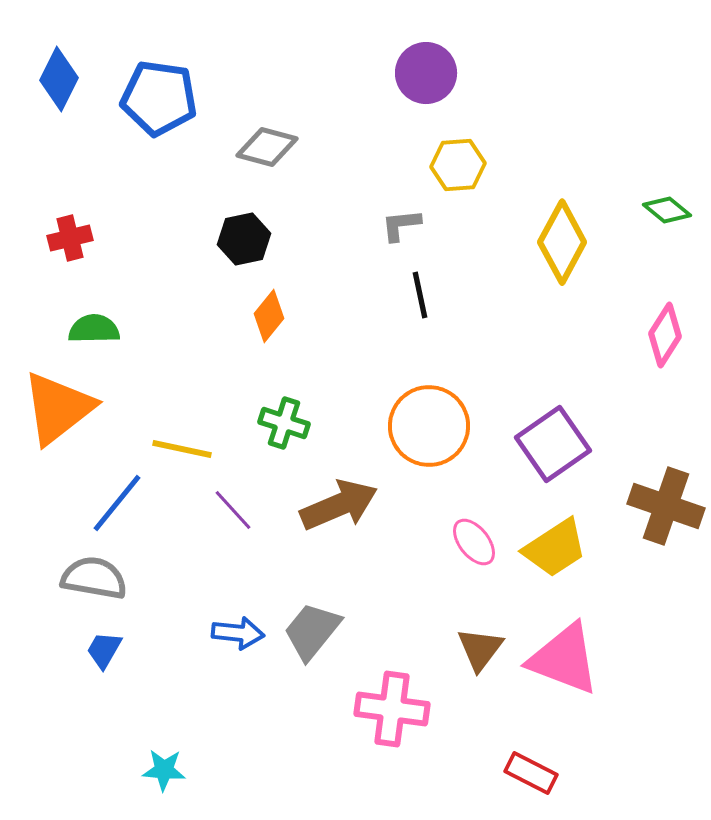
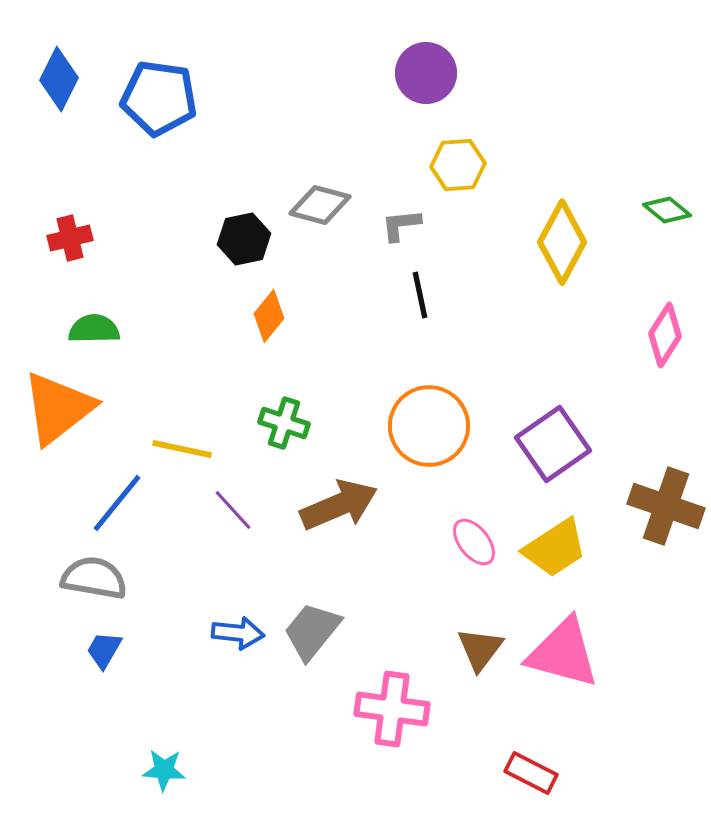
gray diamond: moved 53 px right, 58 px down
pink triangle: moved 1 px left, 6 px up; rotated 6 degrees counterclockwise
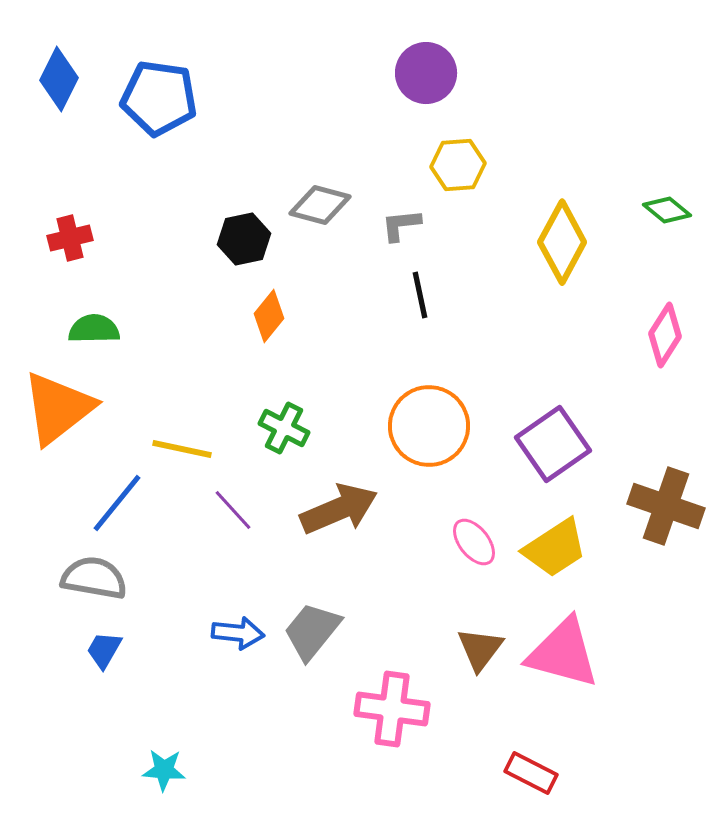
green cross: moved 5 px down; rotated 9 degrees clockwise
brown arrow: moved 4 px down
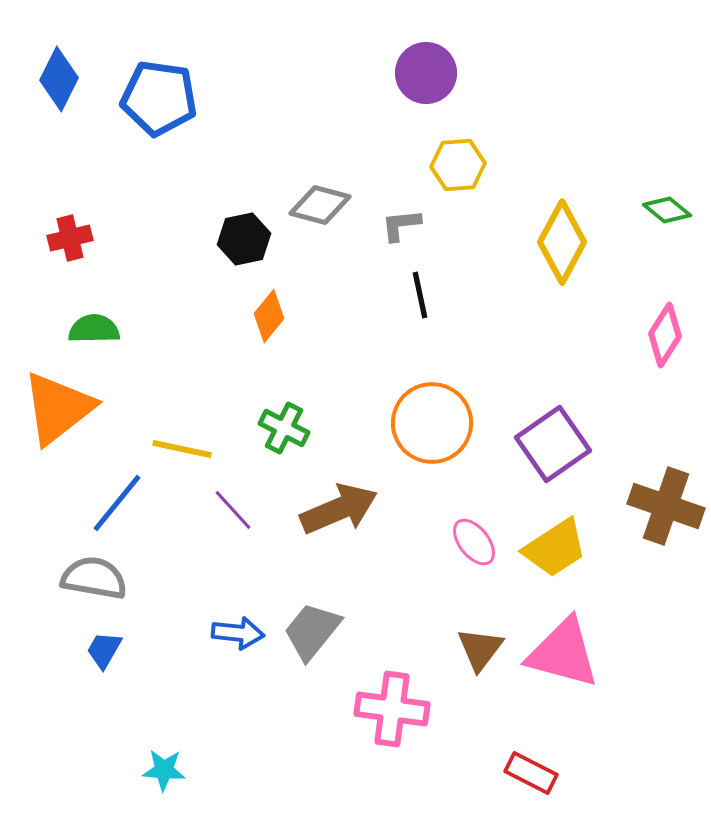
orange circle: moved 3 px right, 3 px up
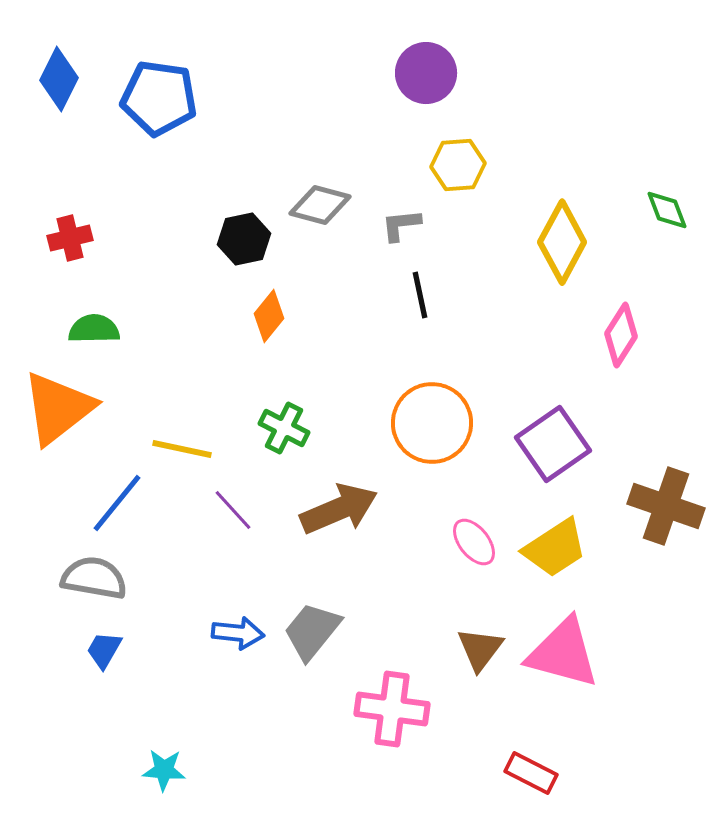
green diamond: rotated 30 degrees clockwise
pink diamond: moved 44 px left
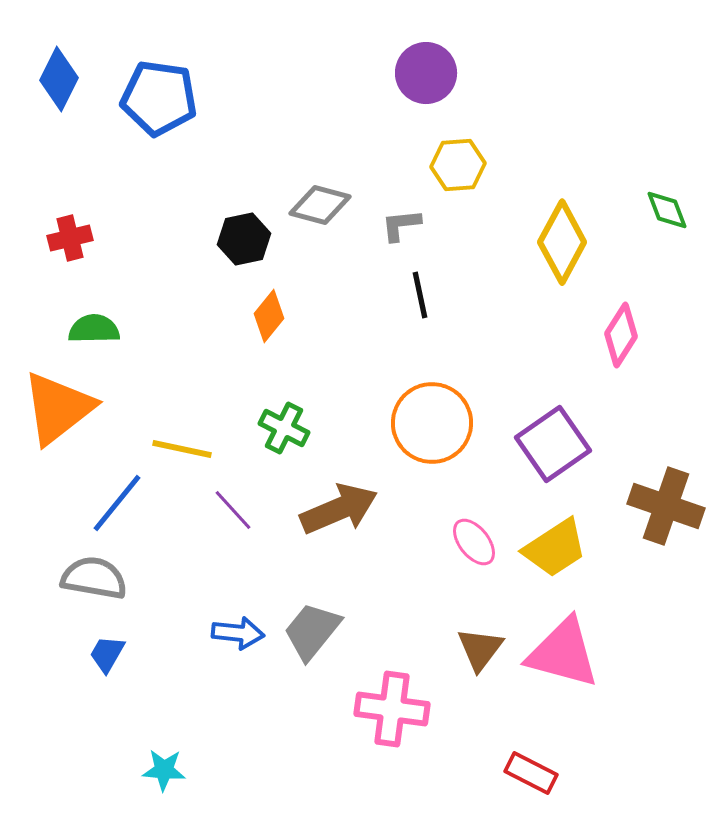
blue trapezoid: moved 3 px right, 4 px down
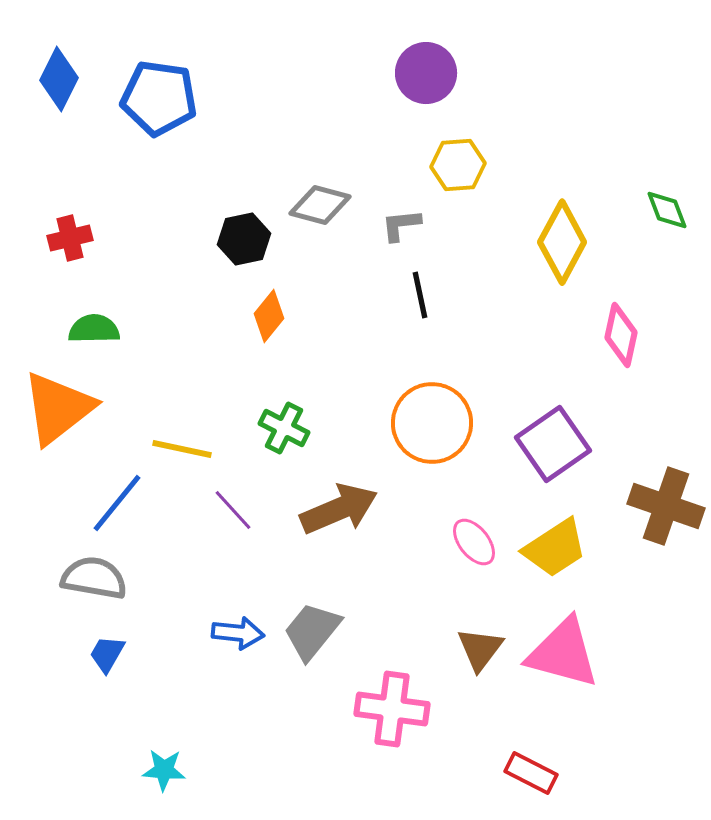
pink diamond: rotated 20 degrees counterclockwise
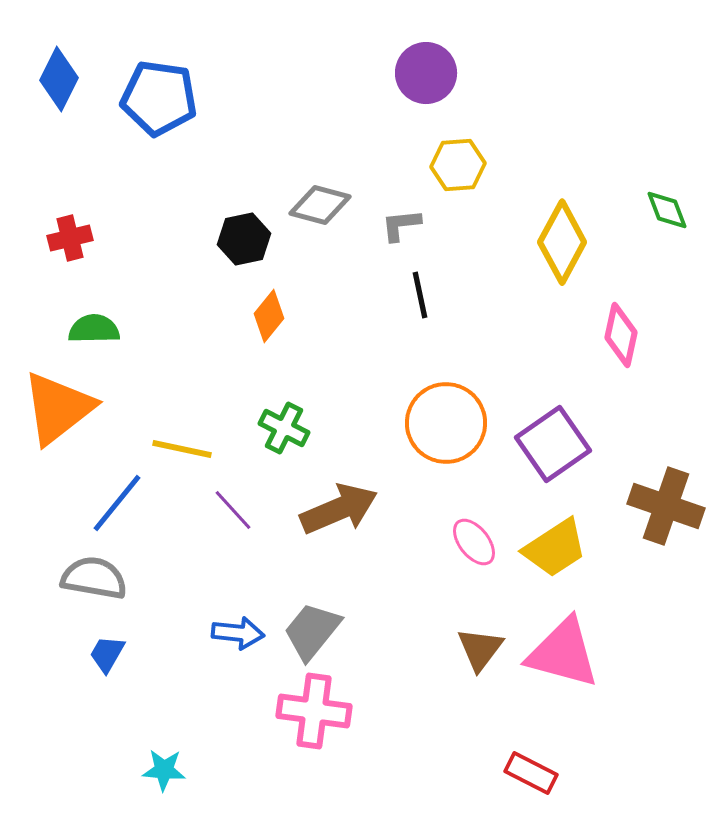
orange circle: moved 14 px right
pink cross: moved 78 px left, 2 px down
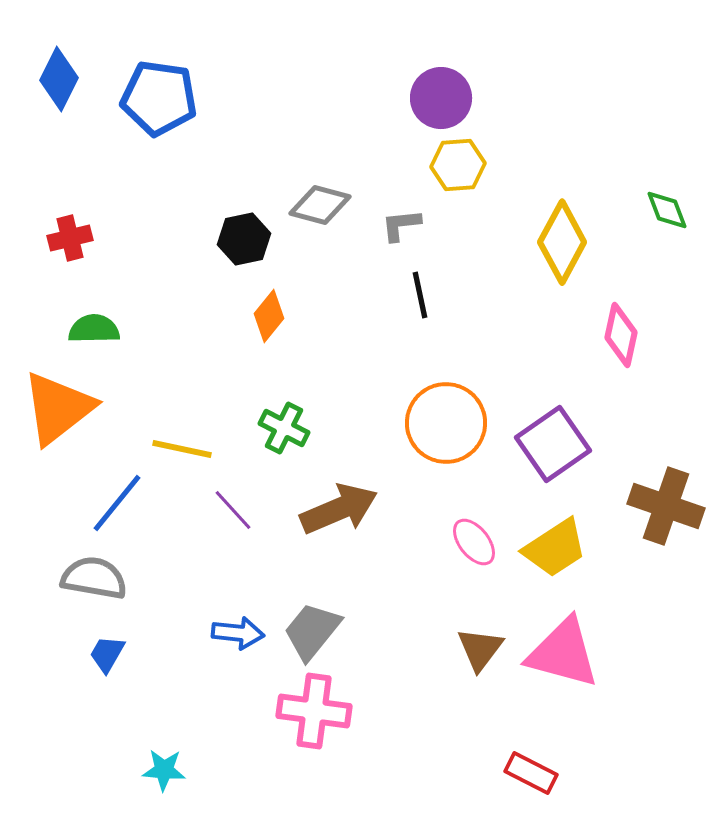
purple circle: moved 15 px right, 25 px down
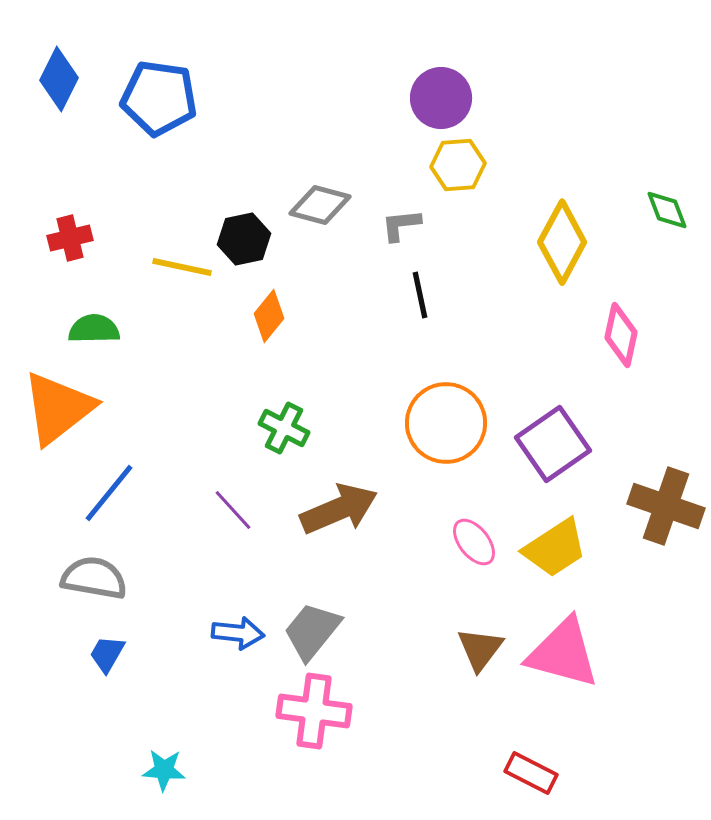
yellow line: moved 182 px up
blue line: moved 8 px left, 10 px up
